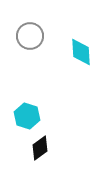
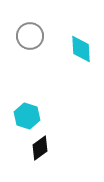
cyan diamond: moved 3 px up
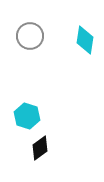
cyan diamond: moved 4 px right, 9 px up; rotated 12 degrees clockwise
